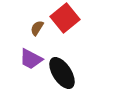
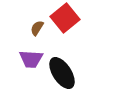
purple trapezoid: rotated 25 degrees counterclockwise
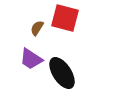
red square: rotated 36 degrees counterclockwise
purple trapezoid: rotated 30 degrees clockwise
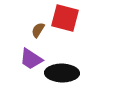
brown semicircle: moved 1 px right, 2 px down
black ellipse: rotated 56 degrees counterclockwise
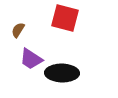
brown semicircle: moved 20 px left
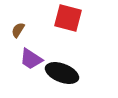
red square: moved 3 px right
black ellipse: rotated 20 degrees clockwise
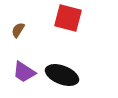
purple trapezoid: moved 7 px left, 13 px down
black ellipse: moved 2 px down
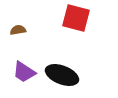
red square: moved 8 px right
brown semicircle: rotated 49 degrees clockwise
